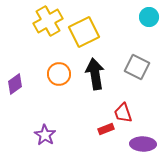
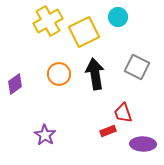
cyan circle: moved 31 px left
red rectangle: moved 2 px right, 2 px down
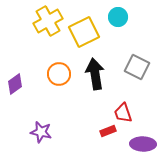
purple star: moved 4 px left, 3 px up; rotated 20 degrees counterclockwise
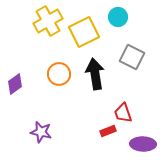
gray square: moved 5 px left, 10 px up
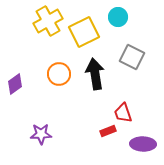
purple star: moved 2 px down; rotated 15 degrees counterclockwise
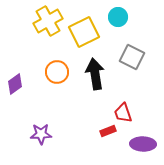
orange circle: moved 2 px left, 2 px up
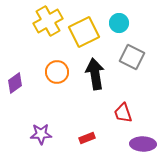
cyan circle: moved 1 px right, 6 px down
purple diamond: moved 1 px up
red rectangle: moved 21 px left, 7 px down
